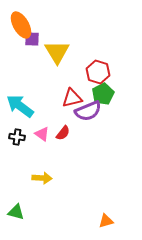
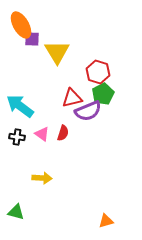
red semicircle: rotated 21 degrees counterclockwise
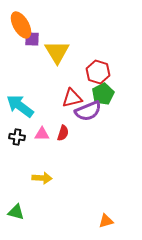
pink triangle: rotated 35 degrees counterclockwise
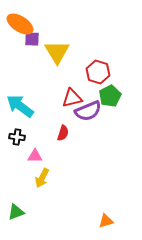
orange ellipse: moved 1 px left, 1 px up; rotated 28 degrees counterclockwise
green pentagon: moved 7 px right, 2 px down
pink triangle: moved 7 px left, 22 px down
yellow arrow: rotated 114 degrees clockwise
green triangle: rotated 36 degrees counterclockwise
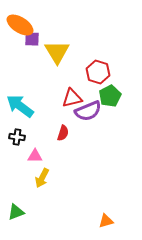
orange ellipse: moved 1 px down
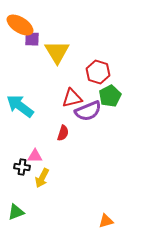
black cross: moved 5 px right, 30 px down
